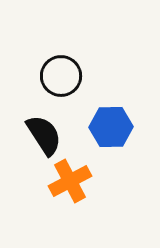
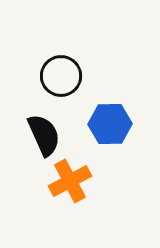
blue hexagon: moved 1 px left, 3 px up
black semicircle: rotated 9 degrees clockwise
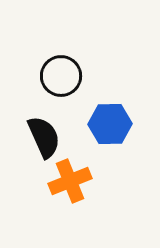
black semicircle: moved 2 px down
orange cross: rotated 6 degrees clockwise
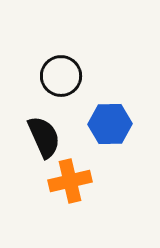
orange cross: rotated 9 degrees clockwise
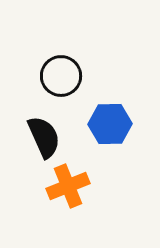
orange cross: moved 2 px left, 5 px down; rotated 9 degrees counterclockwise
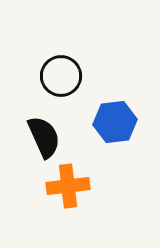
blue hexagon: moved 5 px right, 2 px up; rotated 6 degrees counterclockwise
orange cross: rotated 15 degrees clockwise
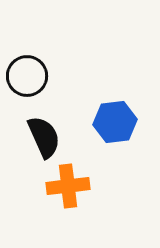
black circle: moved 34 px left
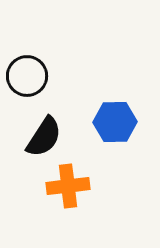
blue hexagon: rotated 6 degrees clockwise
black semicircle: rotated 57 degrees clockwise
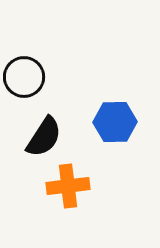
black circle: moved 3 px left, 1 px down
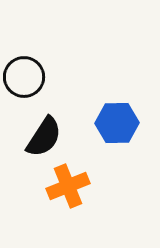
blue hexagon: moved 2 px right, 1 px down
orange cross: rotated 15 degrees counterclockwise
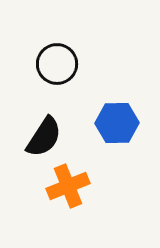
black circle: moved 33 px right, 13 px up
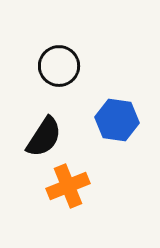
black circle: moved 2 px right, 2 px down
blue hexagon: moved 3 px up; rotated 9 degrees clockwise
